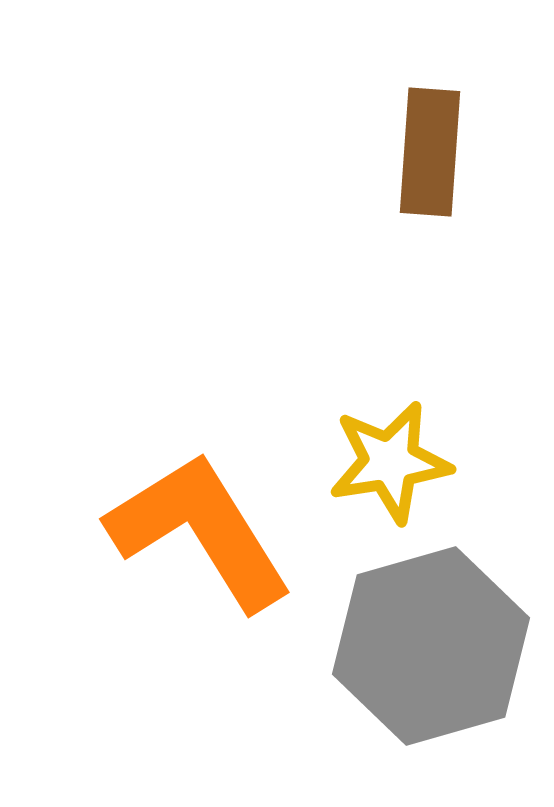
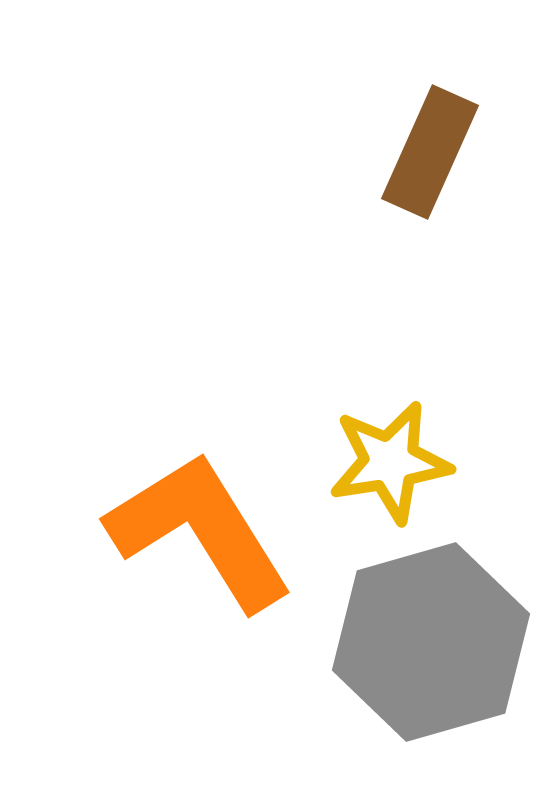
brown rectangle: rotated 20 degrees clockwise
gray hexagon: moved 4 px up
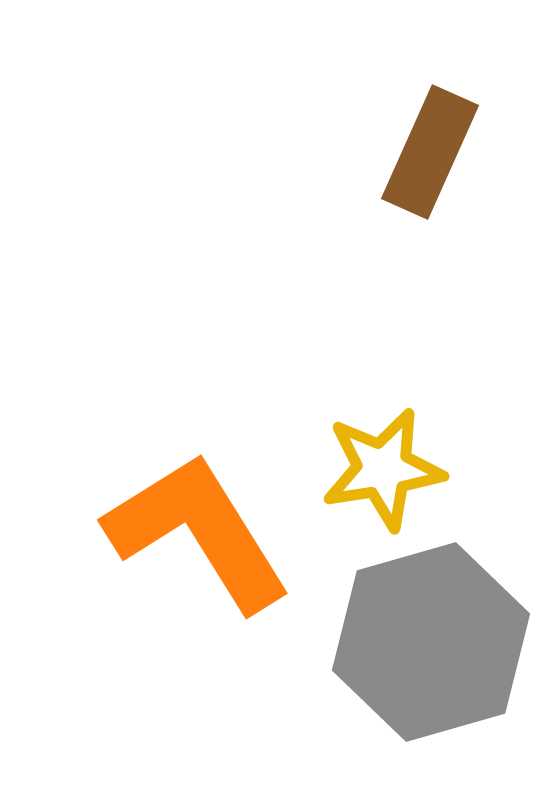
yellow star: moved 7 px left, 7 px down
orange L-shape: moved 2 px left, 1 px down
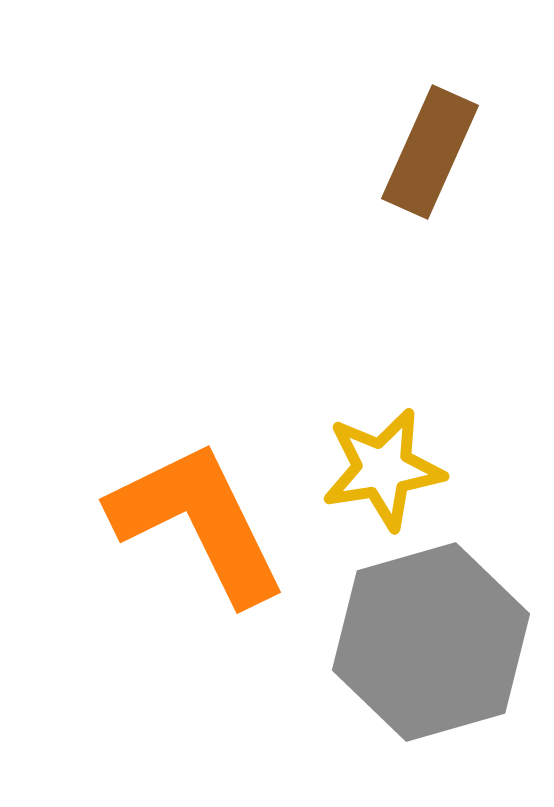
orange L-shape: moved 10 px up; rotated 6 degrees clockwise
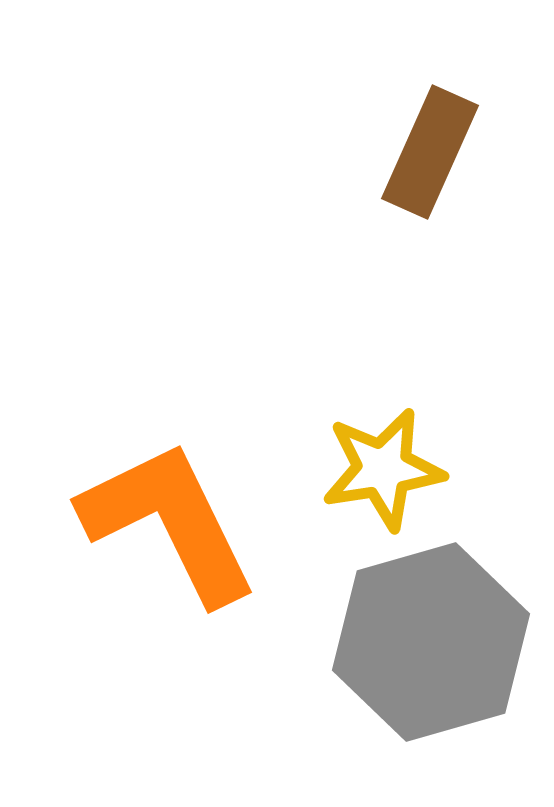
orange L-shape: moved 29 px left
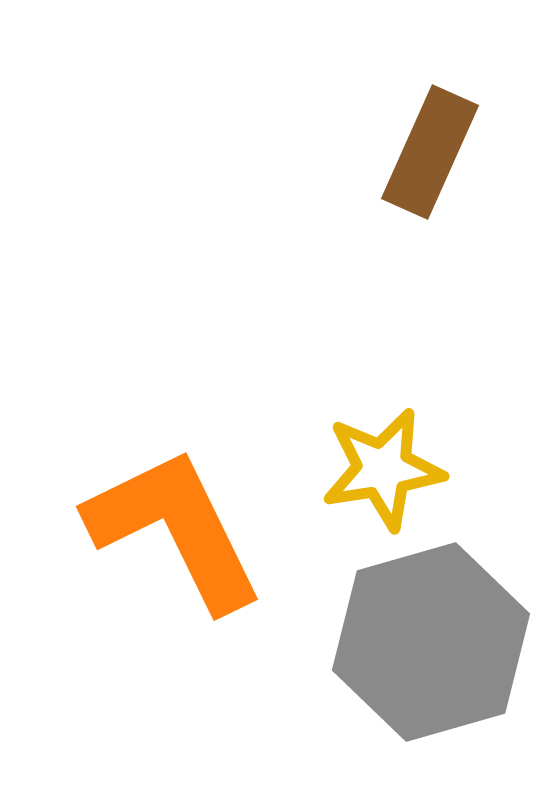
orange L-shape: moved 6 px right, 7 px down
